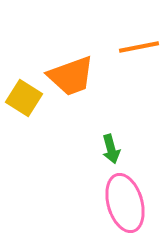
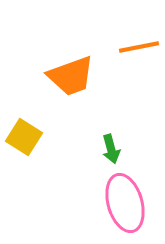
yellow square: moved 39 px down
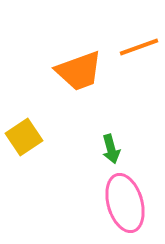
orange line: rotated 9 degrees counterclockwise
orange trapezoid: moved 8 px right, 5 px up
yellow square: rotated 24 degrees clockwise
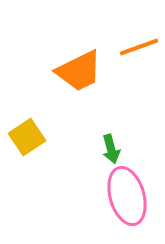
orange trapezoid: rotated 6 degrees counterclockwise
yellow square: moved 3 px right
pink ellipse: moved 2 px right, 7 px up
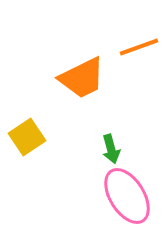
orange trapezoid: moved 3 px right, 7 px down
pink ellipse: rotated 16 degrees counterclockwise
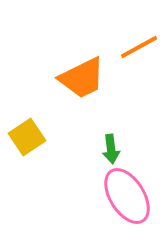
orange line: rotated 9 degrees counterclockwise
green arrow: rotated 8 degrees clockwise
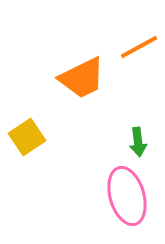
green arrow: moved 27 px right, 7 px up
pink ellipse: rotated 16 degrees clockwise
